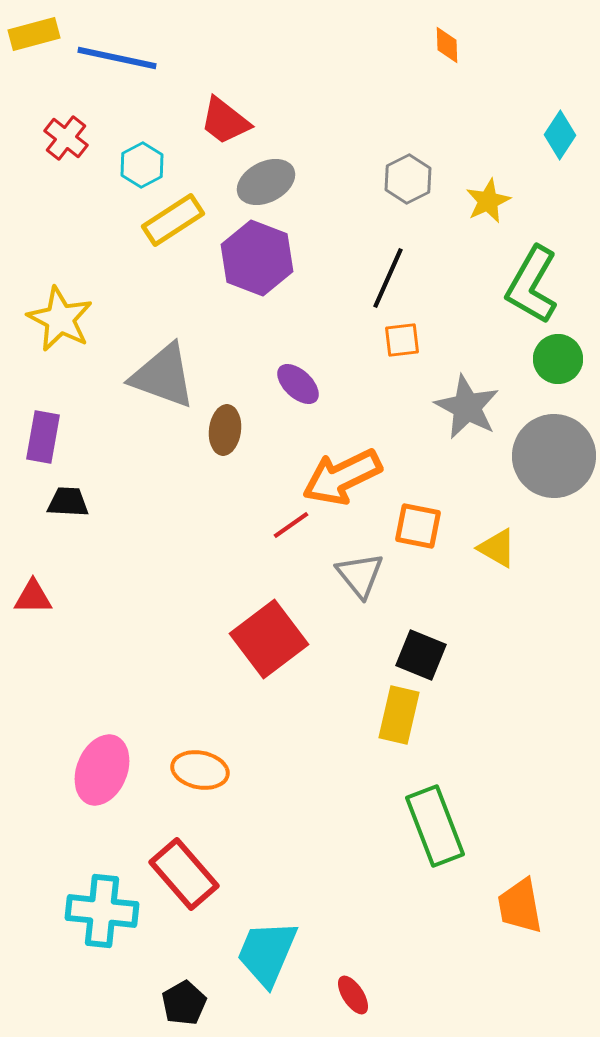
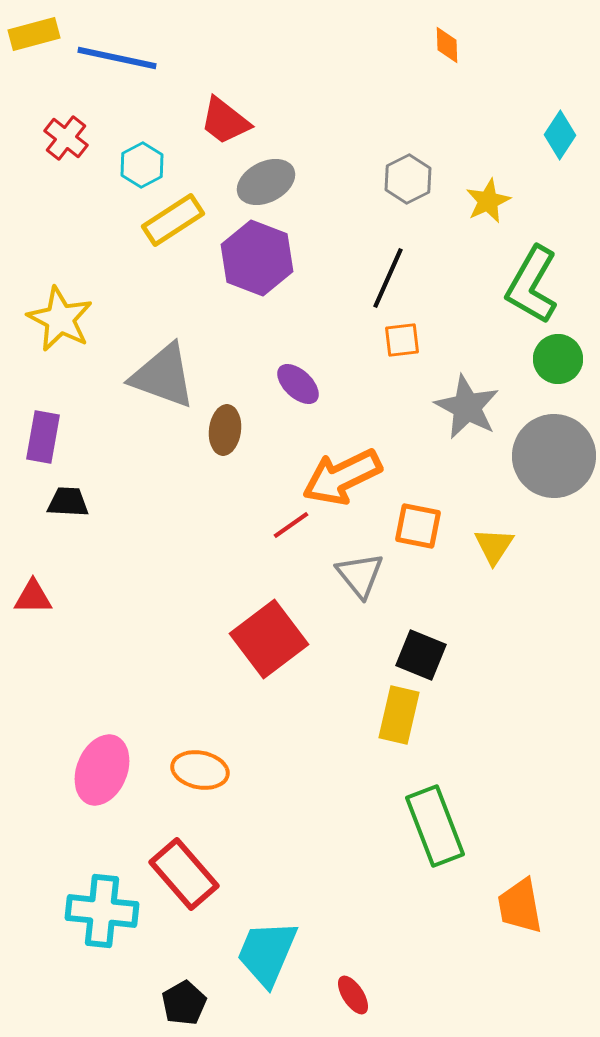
yellow triangle at (497, 548): moved 3 px left, 2 px up; rotated 33 degrees clockwise
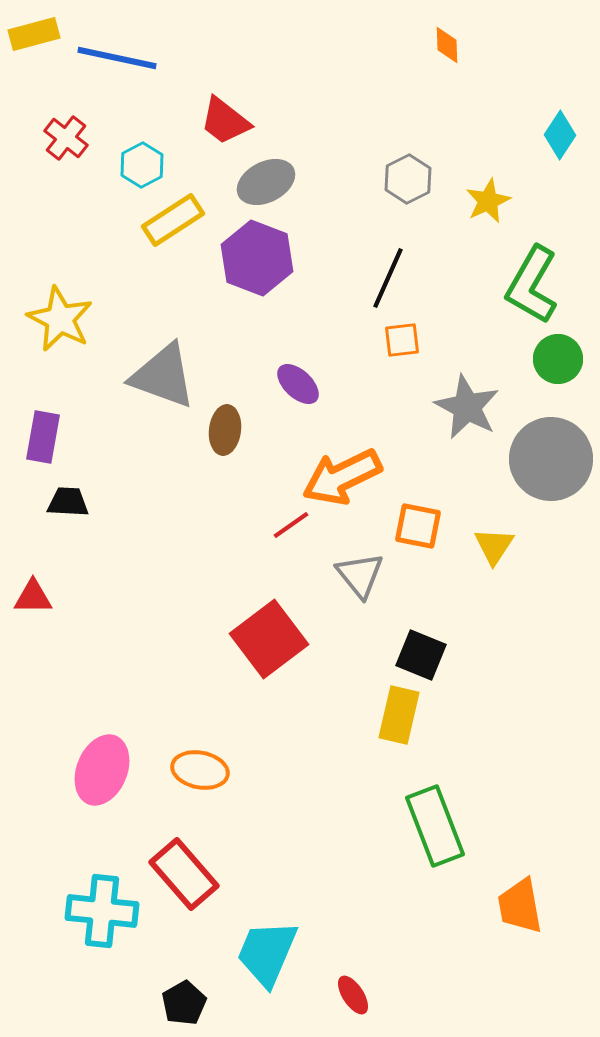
gray circle at (554, 456): moved 3 px left, 3 px down
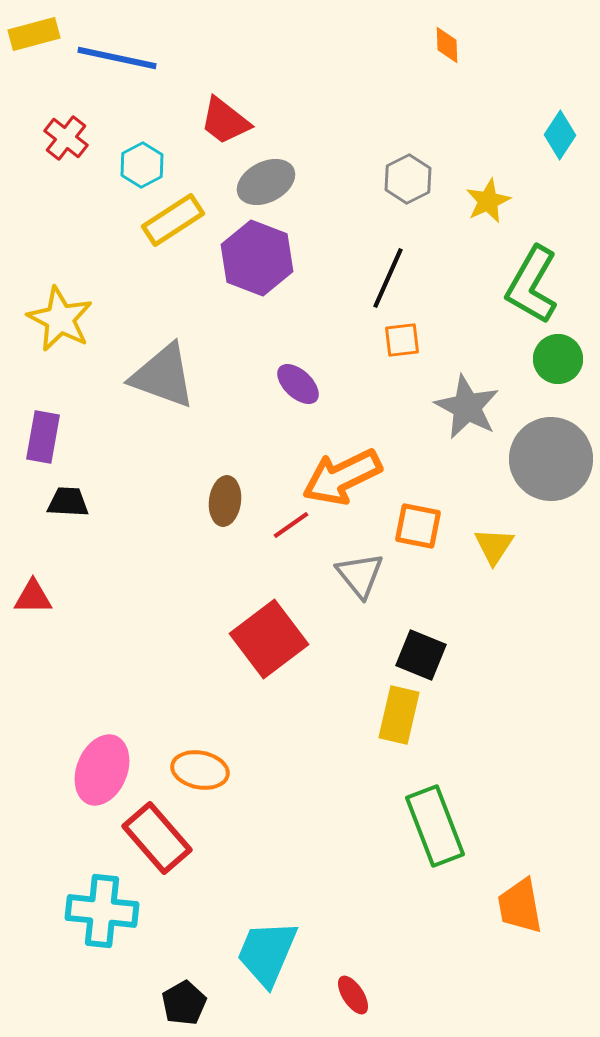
brown ellipse at (225, 430): moved 71 px down
red rectangle at (184, 874): moved 27 px left, 36 px up
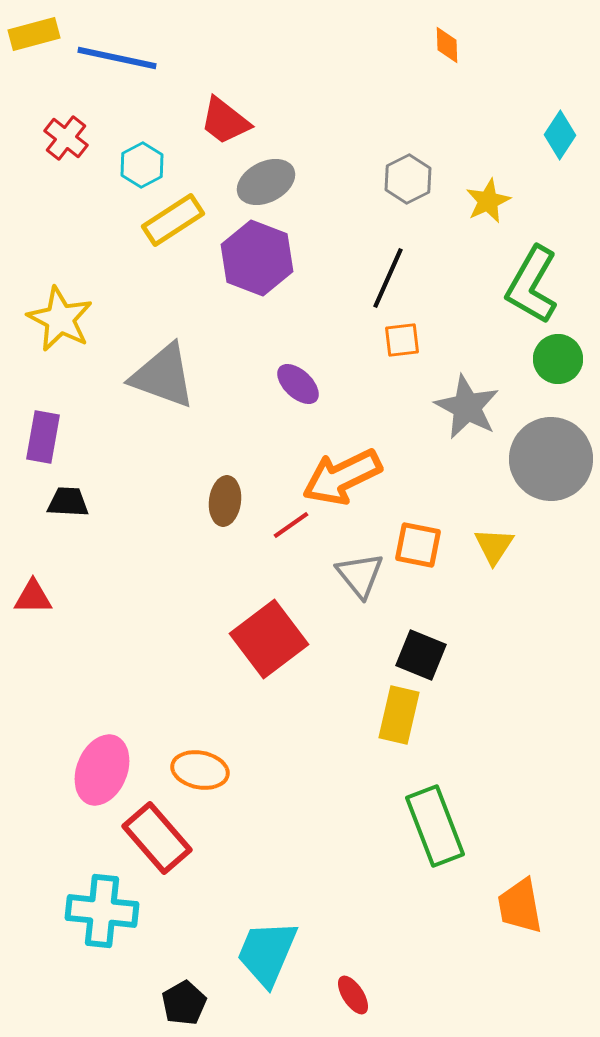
orange square at (418, 526): moved 19 px down
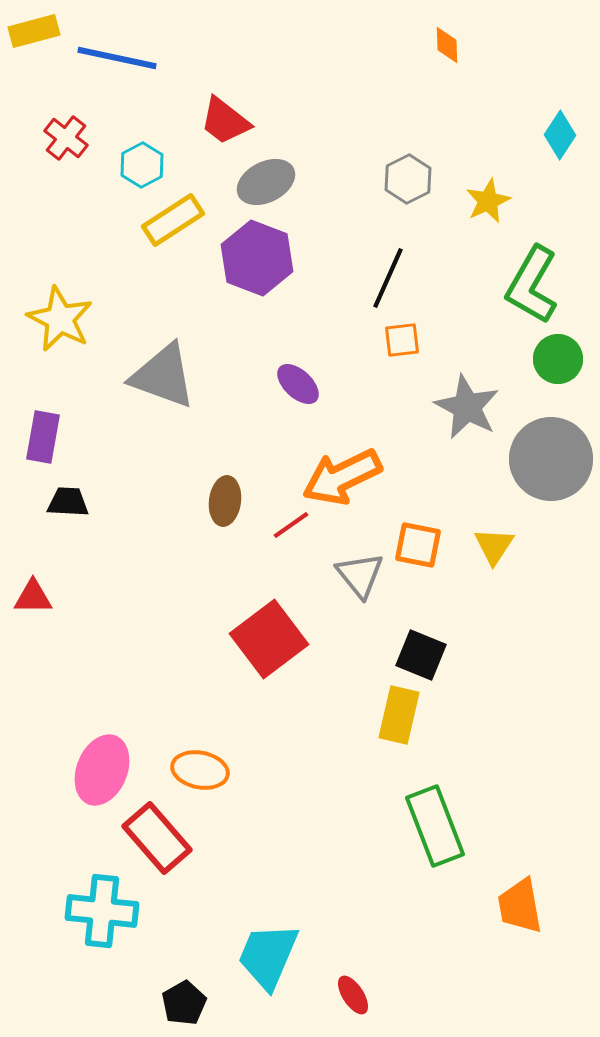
yellow rectangle at (34, 34): moved 3 px up
cyan trapezoid at (267, 953): moved 1 px right, 3 px down
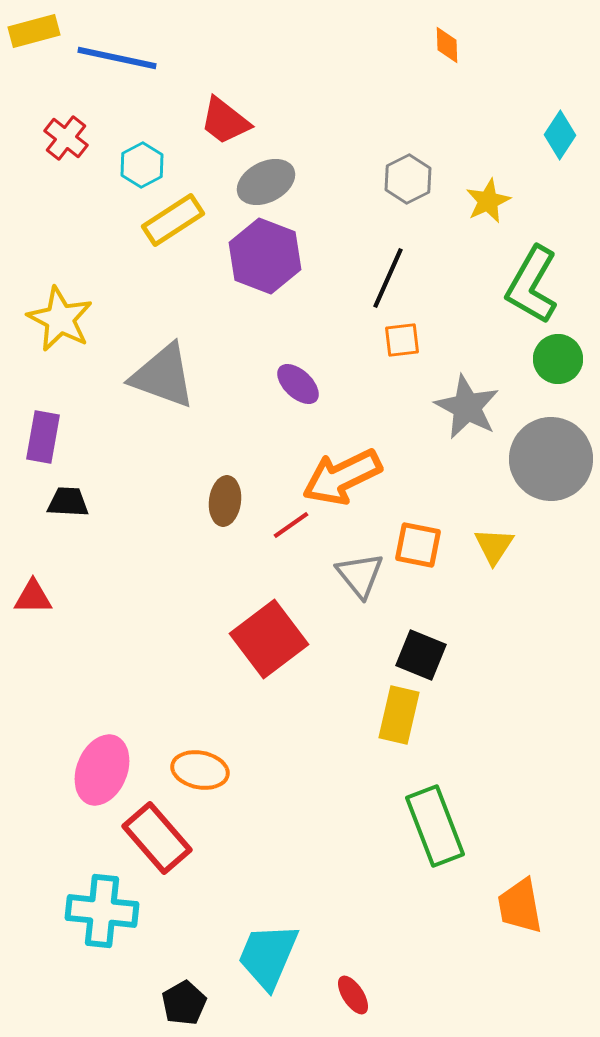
purple hexagon at (257, 258): moved 8 px right, 2 px up
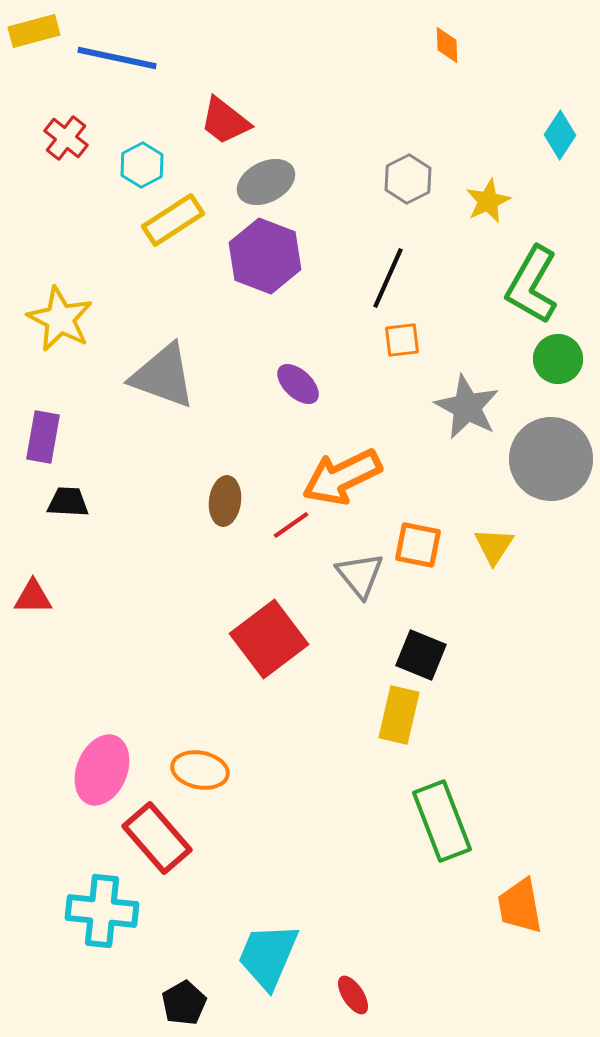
green rectangle at (435, 826): moved 7 px right, 5 px up
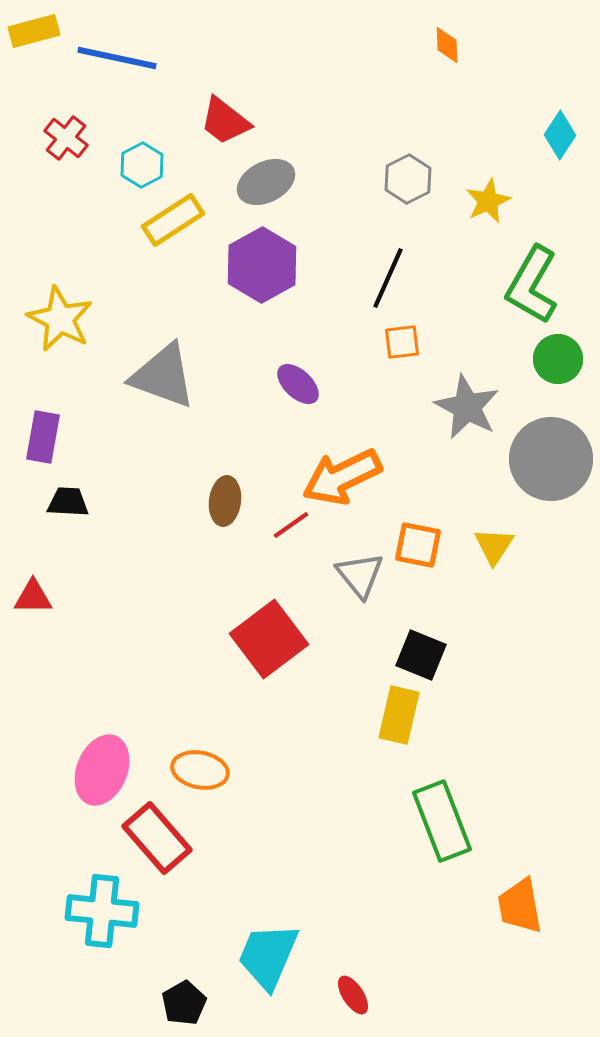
purple hexagon at (265, 256): moved 3 px left, 9 px down; rotated 10 degrees clockwise
orange square at (402, 340): moved 2 px down
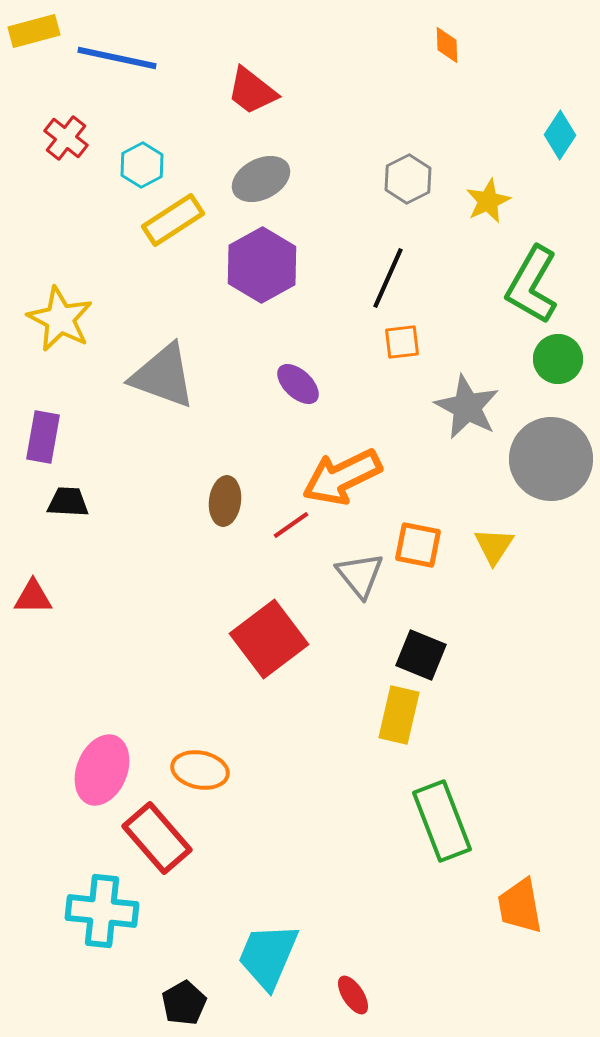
red trapezoid at (225, 121): moved 27 px right, 30 px up
gray ellipse at (266, 182): moved 5 px left, 3 px up
